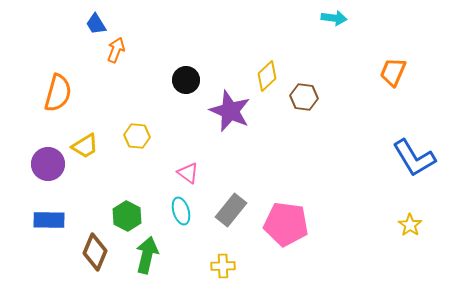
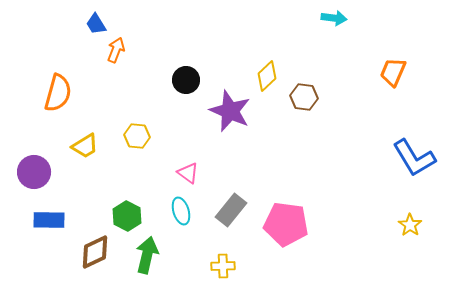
purple circle: moved 14 px left, 8 px down
brown diamond: rotated 42 degrees clockwise
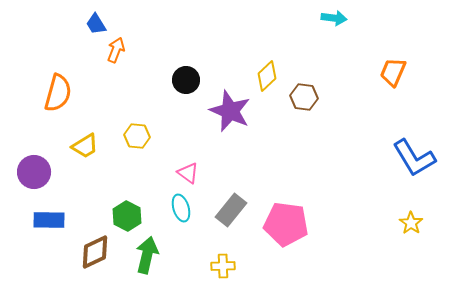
cyan ellipse: moved 3 px up
yellow star: moved 1 px right, 2 px up
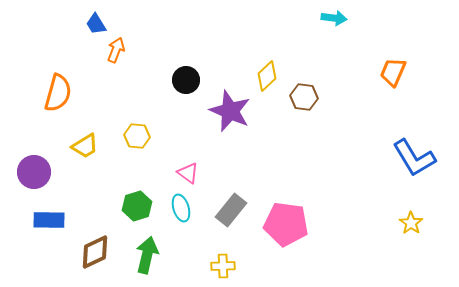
green hexagon: moved 10 px right, 10 px up; rotated 16 degrees clockwise
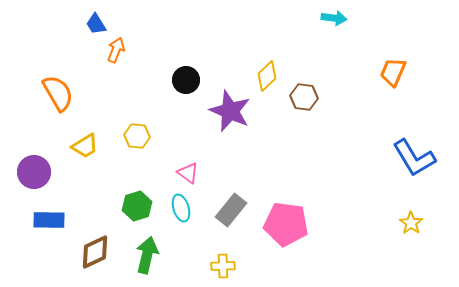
orange semicircle: rotated 45 degrees counterclockwise
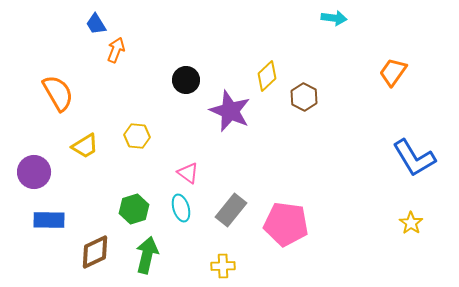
orange trapezoid: rotated 12 degrees clockwise
brown hexagon: rotated 20 degrees clockwise
green hexagon: moved 3 px left, 3 px down
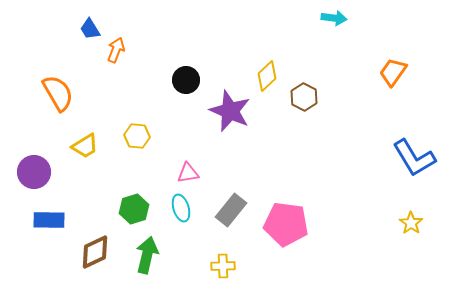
blue trapezoid: moved 6 px left, 5 px down
pink triangle: rotated 45 degrees counterclockwise
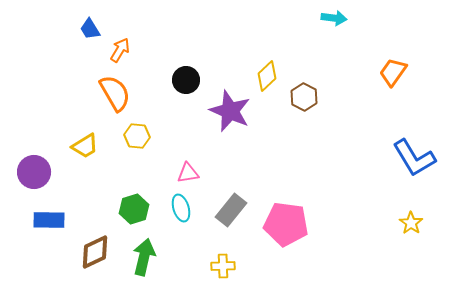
orange arrow: moved 4 px right; rotated 10 degrees clockwise
orange semicircle: moved 57 px right
green arrow: moved 3 px left, 2 px down
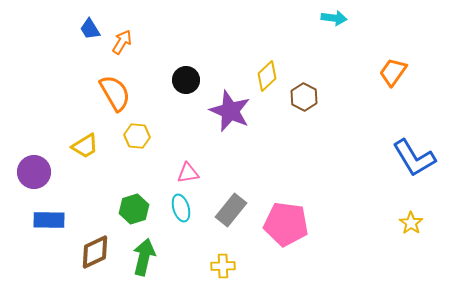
orange arrow: moved 2 px right, 8 px up
